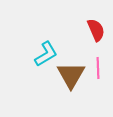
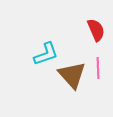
cyan L-shape: rotated 12 degrees clockwise
brown triangle: moved 1 px right; rotated 12 degrees counterclockwise
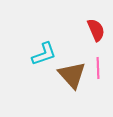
cyan L-shape: moved 2 px left
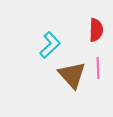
red semicircle: rotated 25 degrees clockwise
cyan L-shape: moved 6 px right, 9 px up; rotated 24 degrees counterclockwise
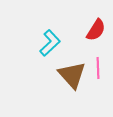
red semicircle: rotated 30 degrees clockwise
cyan L-shape: moved 2 px up
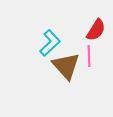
pink line: moved 9 px left, 12 px up
brown triangle: moved 6 px left, 9 px up
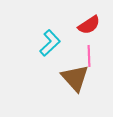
red semicircle: moved 7 px left, 5 px up; rotated 25 degrees clockwise
brown triangle: moved 9 px right, 12 px down
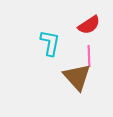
cyan L-shape: rotated 36 degrees counterclockwise
brown triangle: moved 2 px right, 1 px up
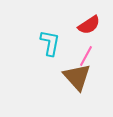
pink line: moved 3 px left; rotated 30 degrees clockwise
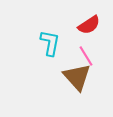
pink line: rotated 60 degrees counterclockwise
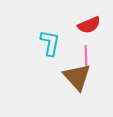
red semicircle: rotated 10 degrees clockwise
pink line: rotated 30 degrees clockwise
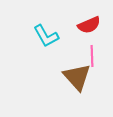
cyan L-shape: moved 4 px left, 7 px up; rotated 140 degrees clockwise
pink line: moved 6 px right
